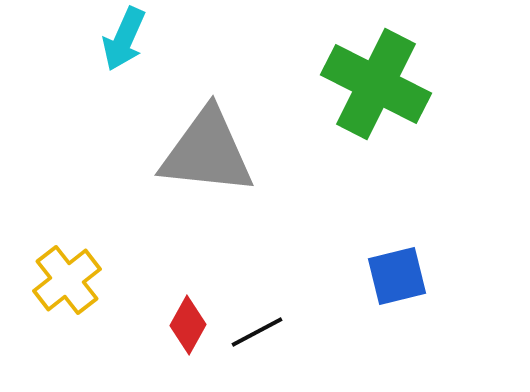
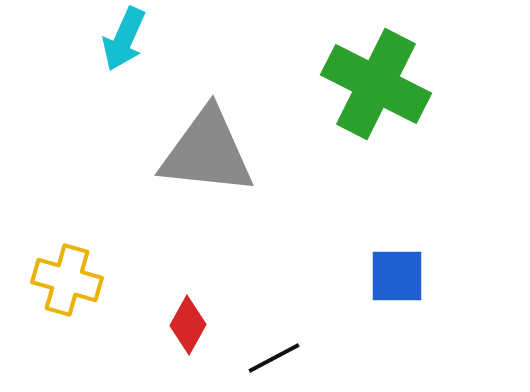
blue square: rotated 14 degrees clockwise
yellow cross: rotated 36 degrees counterclockwise
black line: moved 17 px right, 26 px down
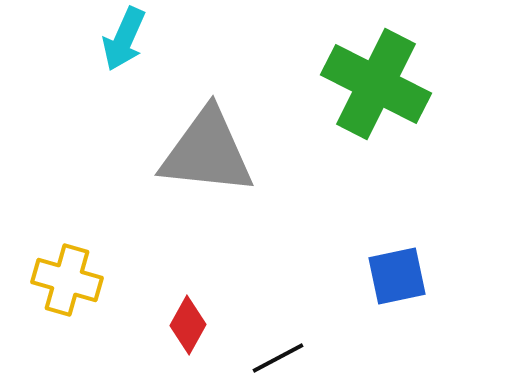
blue square: rotated 12 degrees counterclockwise
black line: moved 4 px right
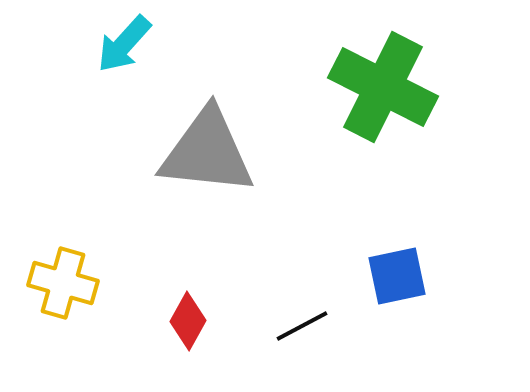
cyan arrow: moved 5 px down; rotated 18 degrees clockwise
green cross: moved 7 px right, 3 px down
yellow cross: moved 4 px left, 3 px down
red diamond: moved 4 px up
black line: moved 24 px right, 32 px up
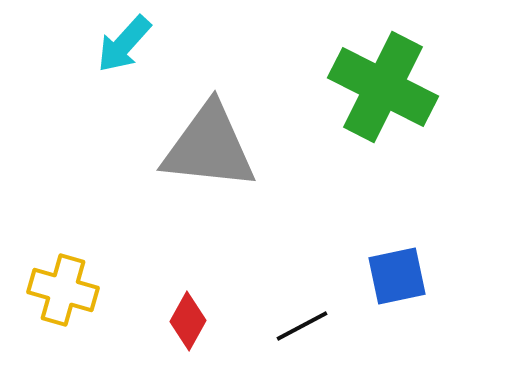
gray triangle: moved 2 px right, 5 px up
yellow cross: moved 7 px down
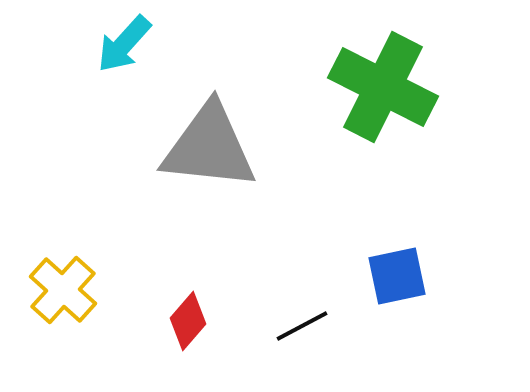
yellow cross: rotated 26 degrees clockwise
red diamond: rotated 12 degrees clockwise
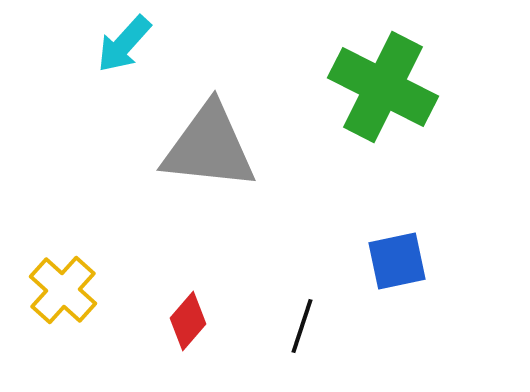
blue square: moved 15 px up
black line: rotated 44 degrees counterclockwise
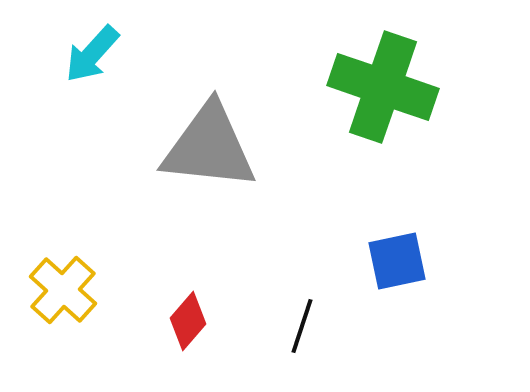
cyan arrow: moved 32 px left, 10 px down
green cross: rotated 8 degrees counterclockwise
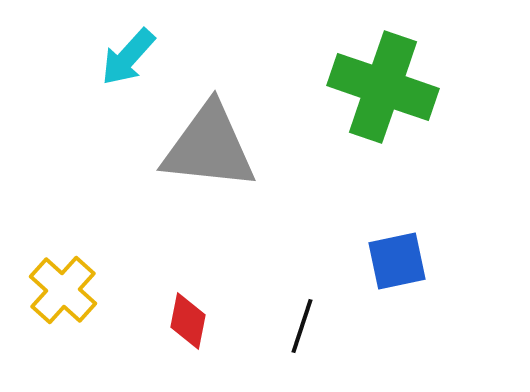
cyan arrow: moved 36 px right, 3 px down
red diamond: rotated 30 degrees counterclockwise
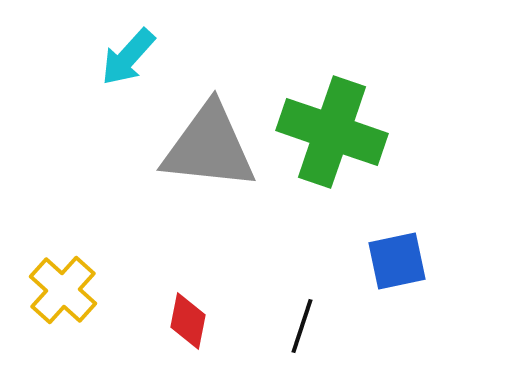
green cross: moved 51 px left, 45 px down
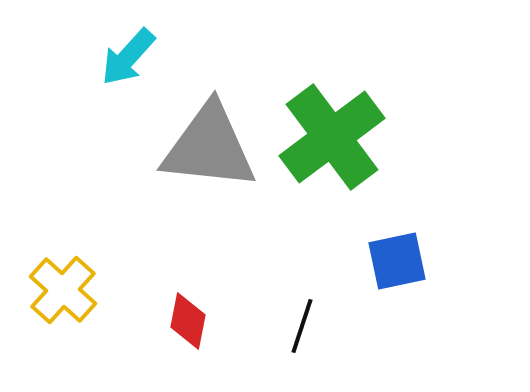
green cross: moved 5 px down; rotated 34 degrees clockwise
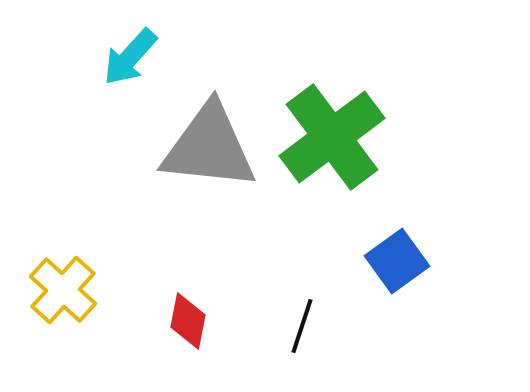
cyan arrow: moved 2 px right
blue square: rotated 24 degrees counterclockwise
